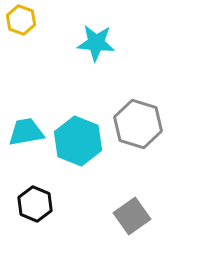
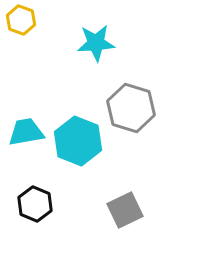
cyan star: rotated 9 degrees counterclockwise
gray hexagon: moved 7 px left, 16 px up
gray square: moved 7 px left, 6 px up; rotated 9 degrees clockwise
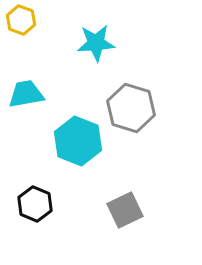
cyan trapezoid: moved 38 px up
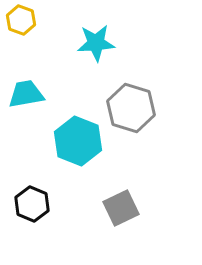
black hexagon: moved 3 px left
gray square: moved 4 px left, 2 px up
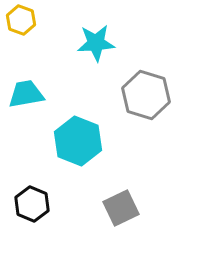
gray hexagon: moved 15 px right, 13 px up
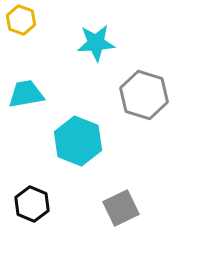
gray hexagon: moved 2 px left
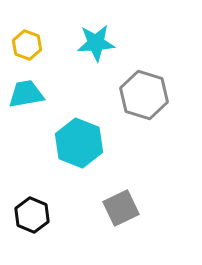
yellow hexagon: moved 6 px right, 25 px down
cyan hexagon: moved 1 px right, 2 px down
black hexagon: moved 11 px down
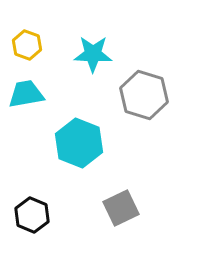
cyan star: moved 3 px left, 11 px down; rotated 6 degrees clockwise
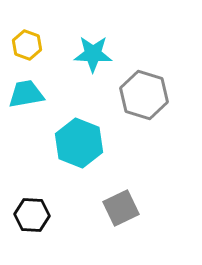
black hexagon: rotated 20 degrees counterclockwise
